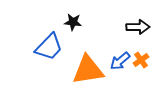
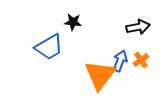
black arrow: rotated 10 degrees counterclockwise
blue trapezoid: rotated 16 degrees clockwise
blue arrow: rotated 150 degrees clockwise
orange triangle: moved 12 px right, 5 px down; rotated 44 degrees counterclockwise
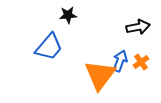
black star: moved 5 px left, 7 px up; rotated 12 degrees counterclockwise
blue trapezoid: rotated 20 degrees counterclockwise
orange cross: moved 2 px down
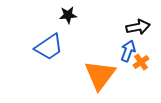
blue trapezoid: rotated 16 degrees clockwise
blue arrow: moved 8 px right, 10 px up
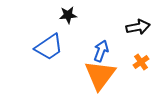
blue arrow: moved 27 px left
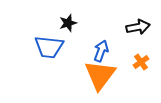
black star: moved 8 px down; rotated 12 degrees counterclockwise
blue trapezoid: rotated 40 degrees clockwise
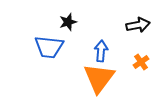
black star: moved 1 px up
black arrow: moved 2 px up
blue arrow: rotated 15 degrees counterclockwise
orange triangle: moved 1 px left, 3 px down
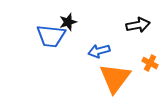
blue trapezoid: moved 2 px right, 11 px up
blue arrow: moved 2 px left; rotated 110 degrees counterclockwise
orange cross: moved 9 px right, 1 px down; rotated 28 degrees counterclockwise
orange triangle: moved 16 px right
